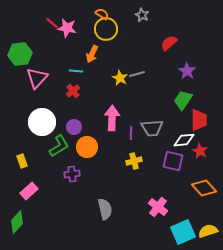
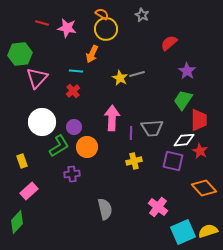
red line: moved 10 px left; rotated 24 degrees counterclockwise
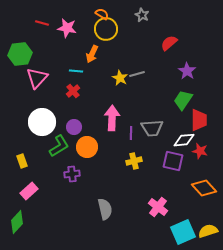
red star: rotated 14 degrees counterclockwise
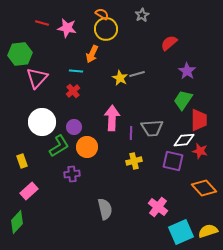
gray star: rotated 16 degrees clockwise
cyan square: moved 2 px left
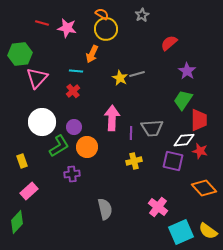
yellow semicircle: rotated 126 degrees counterclockwise
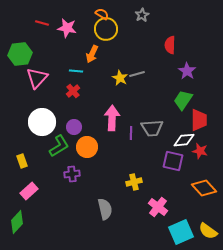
red semicircle: moved 1 px right, 2 px down; rotated 48 degrees counterclockwise
yellow cross: moved 21 px down
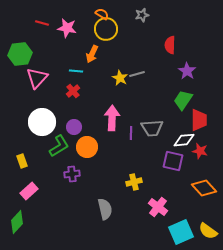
gray star: rotated 16 degrees clockwise
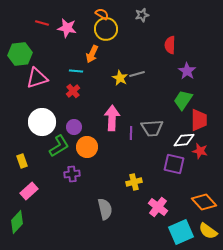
pink triangle: rotated 30 degrees clockwise
purple square: moved 1 px right, 3 px down
orange diamond: moved 14 px down
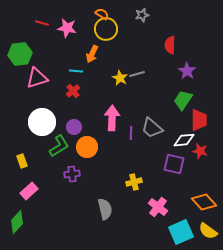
gray trapezoid: rotated 45 degrees clockwise
